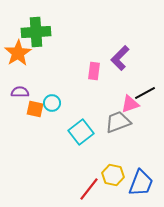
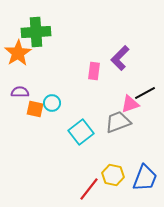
blue trapezoid: moved 4 px right, 5 px up
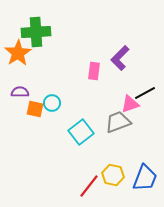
red line: moved 3 px up
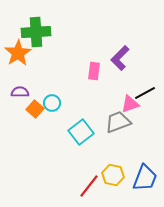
orange square: rotated 30 degrees clockwise
